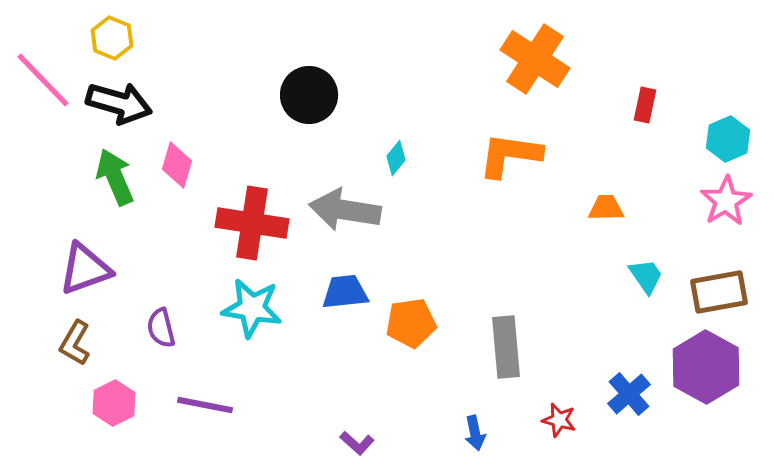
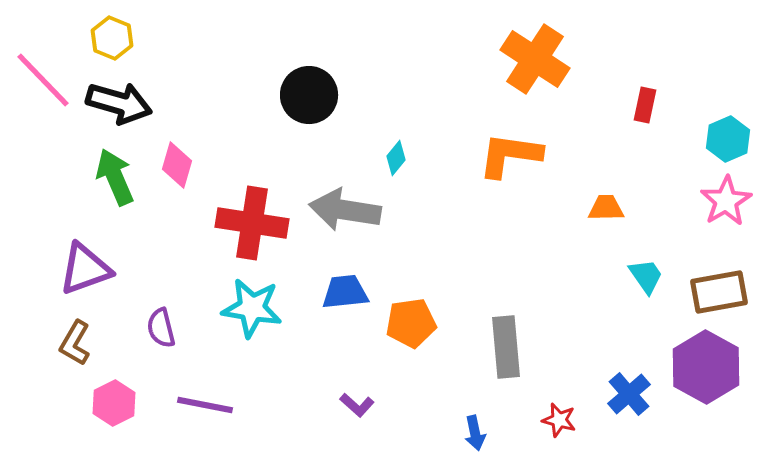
purple L-shape: moved 38 px up
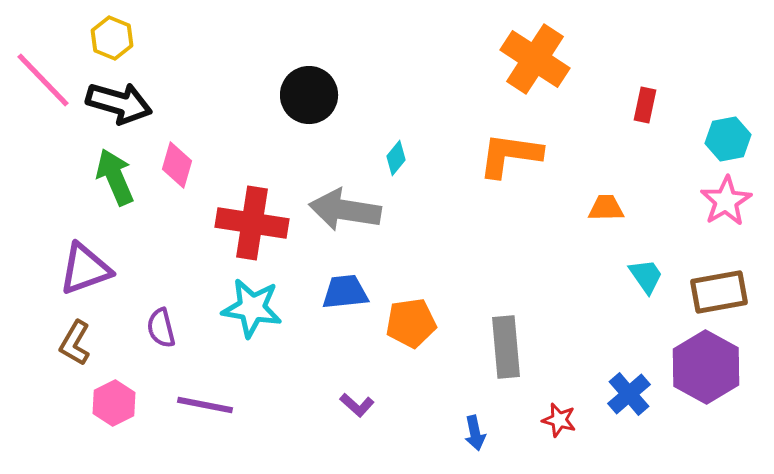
cyan hexagon: rotated 12 degrees clockwise
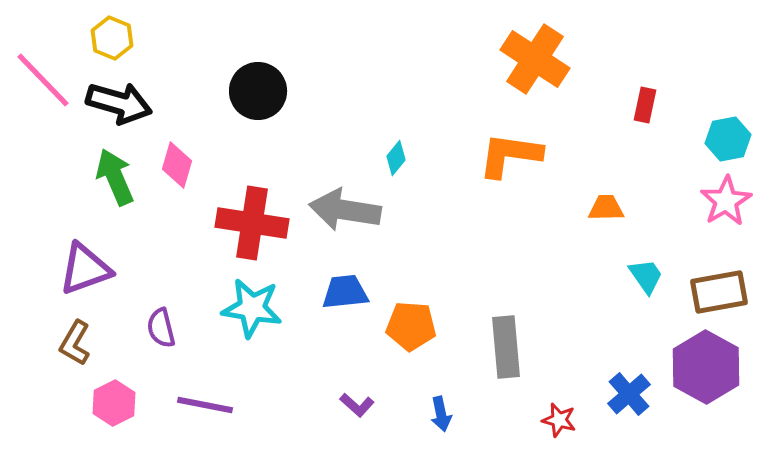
black circle: moved 51 px left, 4 px up
orange pentagon: moved 3 px down; rotated 12 degrees clockwise
blue arrow: moved 34 px left, 19 px up
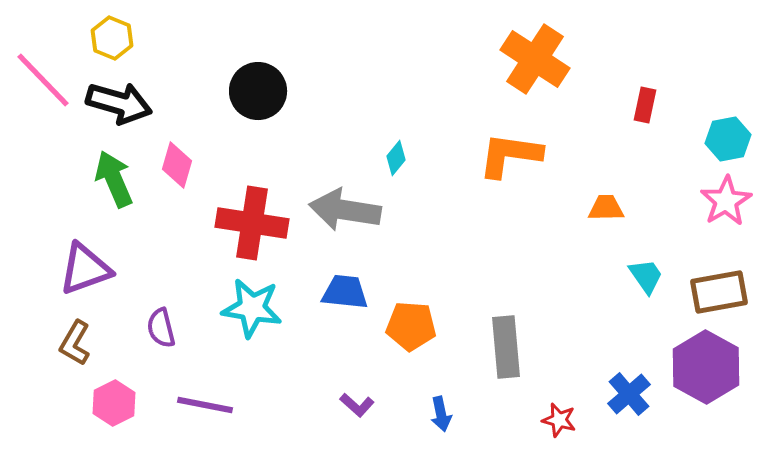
green arrow: moved 1 px left, 2 px down
blue trapezoid: rotated 12 degrees clockwise
